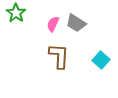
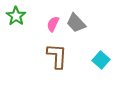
green star: moved 3 px down
gray trapezoid: rotated 15 degrees clockwise
brown L-shape: moved 2 px left
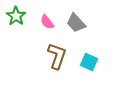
pink semicircle: moved 6 px left, 2 px up; rotated 63 degrees counterclockwise
brown L-shape: rotated 16 degrees clockwise
cyan square: moved 12 px left, 2 px down; rotated 18 degrees counterclockwise
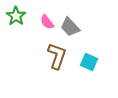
gray trapezoid: moved 6 px left, 4 px down
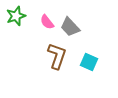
green star: rotated 18 degrees clockwise
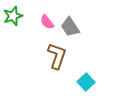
green star: moved 3 px left
gray trapezoid: rotated 10 degrees clockwise
cyan square: moved 3 px left, 20 px down; rotated 24 degrees clockwise
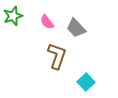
gray trapezoid: moved 6 px right, 1 px down; rotated 10 degrees counterclockwise
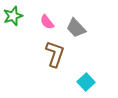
brown L-shape: moved 2 px left, 2 px up
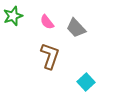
brown L-shape: moved 5 px left, 2 px down
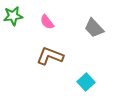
green star: rotated 12 degrees clockwise
gray trapezoid: moved 18 px right
brown L-shape: rotated 88 degrees counterclockwise
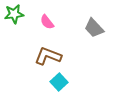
green star: moved 1 px right, 2 px up
brown L-shape: moved 2 px left
cyan square: moved 27 px left
